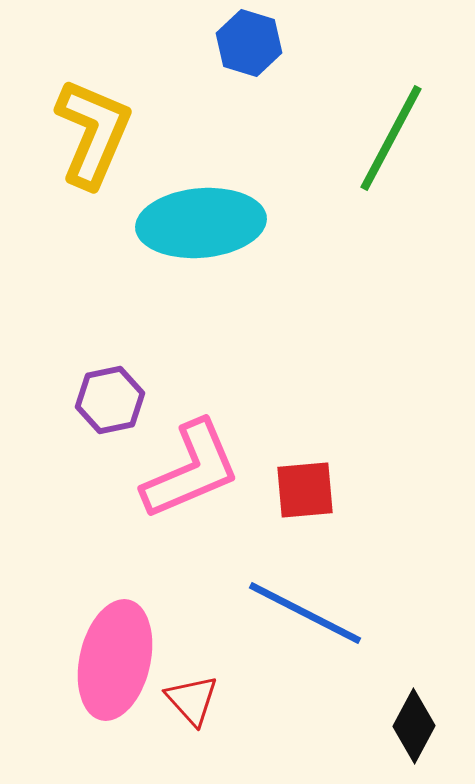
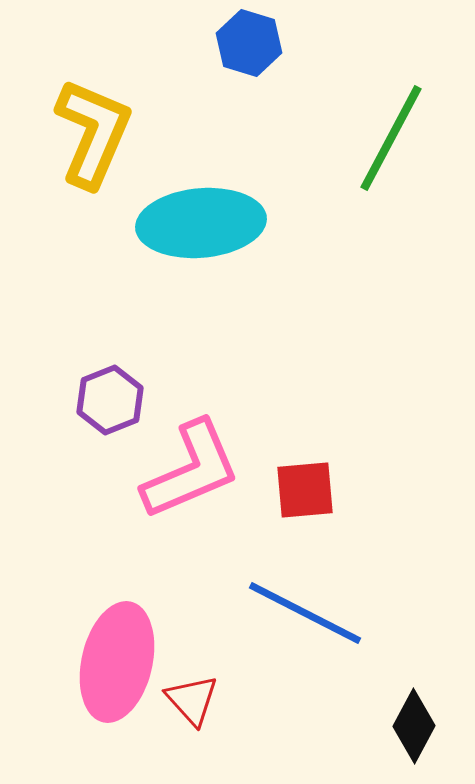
purple hexagon: rotated 10 degrees counterclockwise
pink ellipse: moved 2 px right, 2 px down
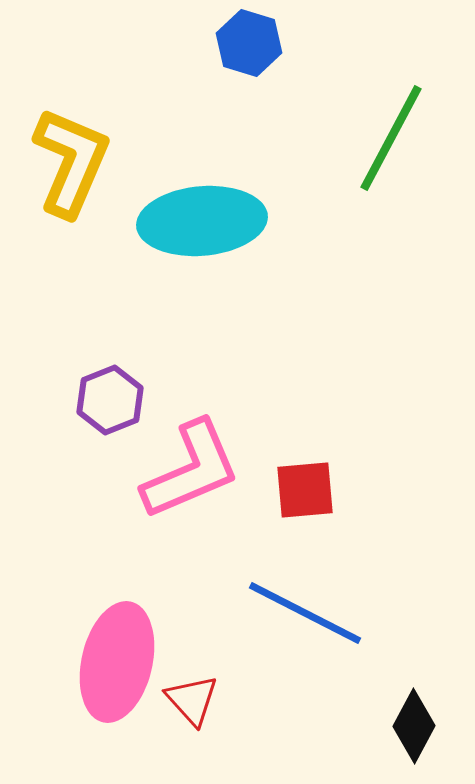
yellow L-shape: moved 22 px left, 29 px down
cyan ellipse: moved 1 px right, 2 px up
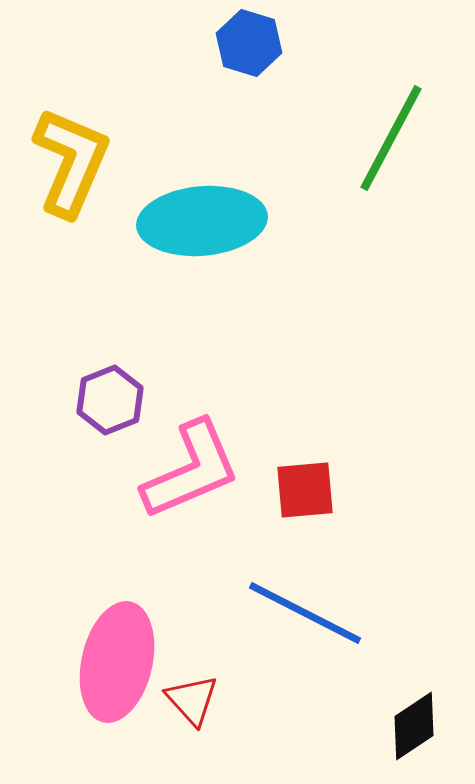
black diamond: rotated 28 degrees clockwise
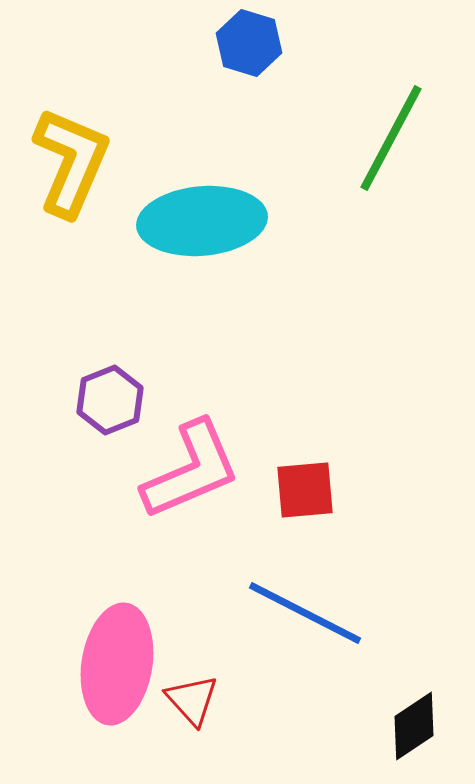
pink ellipse: moved 2 px down; rotated 4 degrees counterclockwise
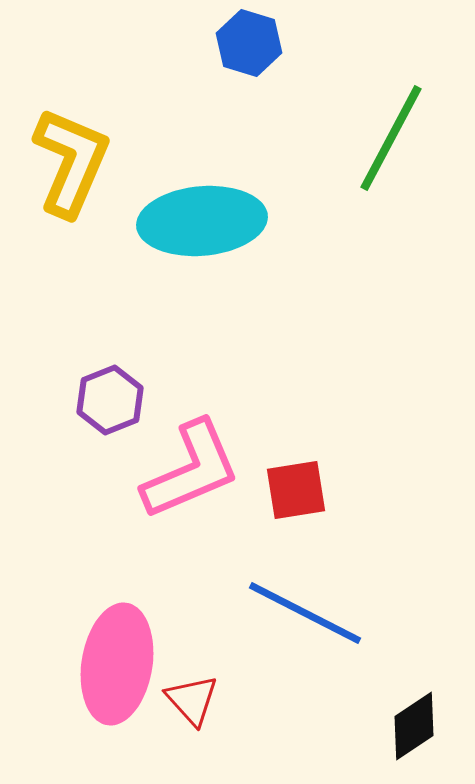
red square: moved 9 px left; rotated 4 degrees counterclockwise
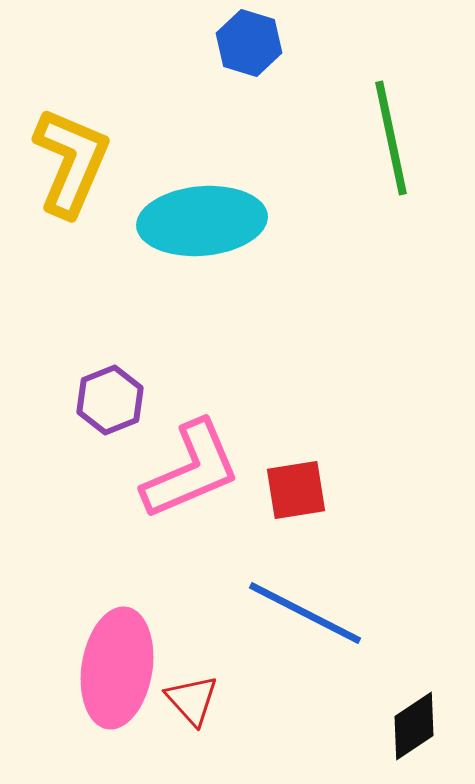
green line: rotated 40 degrees counterclockwise
pink ellipse: moved 4 px down
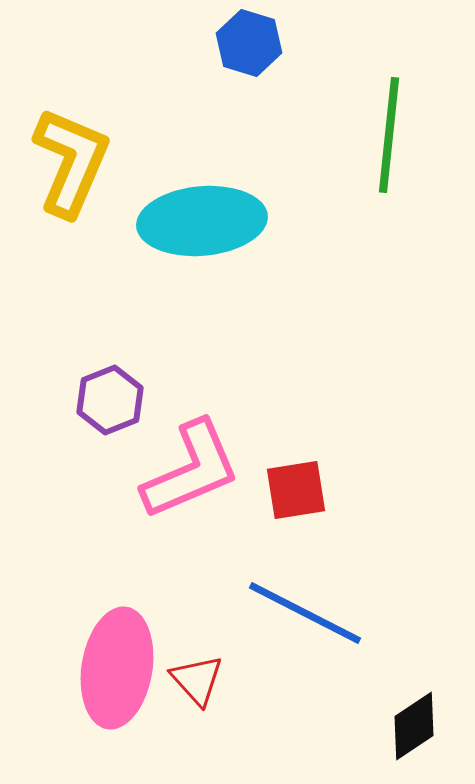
green line: moved 2 px left, 3 px up; rotated 18 degrees clockwise
red triangle: moved 5 px right, 20 px up
